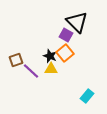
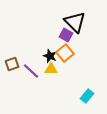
black triangle: moved 2 px left
brown square: moved 4 px left, 4 px down
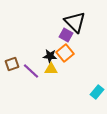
black star: rotated 16 degrees counterclockwise
cyan rectangle: moved 10 px right, 4 px up
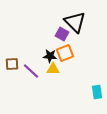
purple square: moved 4 px left, 1 px up
orange square: rotated 18 degrees clockwise
brown square: rotated 16 degrees clockwise
yellow triangle: moved 2 px right
cyan rectangle: rotated 48 degrees counterclockwise
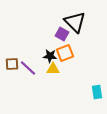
purple line: moved 3 px left, 3 px up
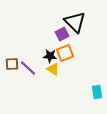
purple square: rotated 32 degrees clockwise
yellow triangle: rotated 32 degrees clockwise
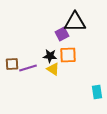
black triangle: rotated 45 degrees counterclockwise
orange square: moved 3 px right, 2 px down; rotated 18 degrees clockwise
purple line: rotated 60 degrees counterclockwise
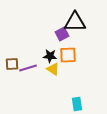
cyan rectangle: moved 20 px left, 12 px down
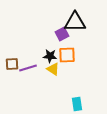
orange square: moved 1 px left
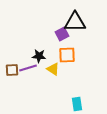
black star: moved 11 px left
brown square: moved 6 px down
